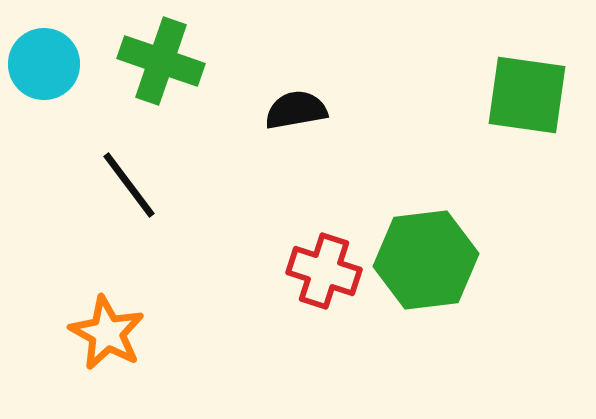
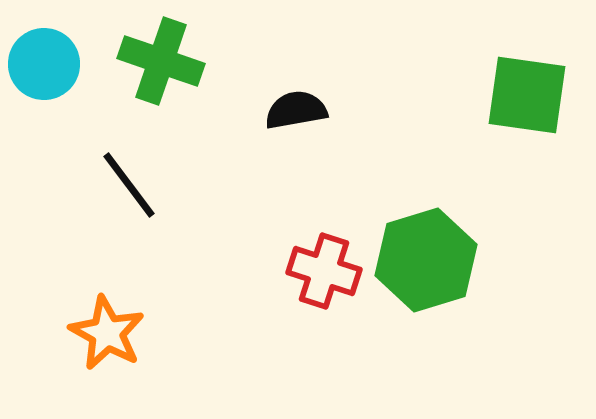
green hexagon: rotated 10 degrees counterclockwise
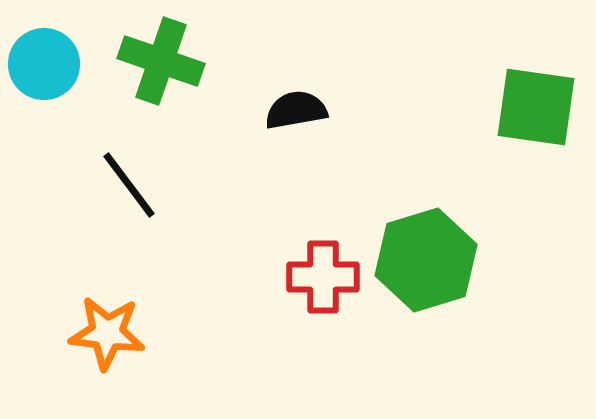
green square: moved 9 px right, 12 px down
red cross: moved 1 px left, 6 px down; rotated 18 degrees counterclockwise
orange star: rotated 22 degrees counterclockwise
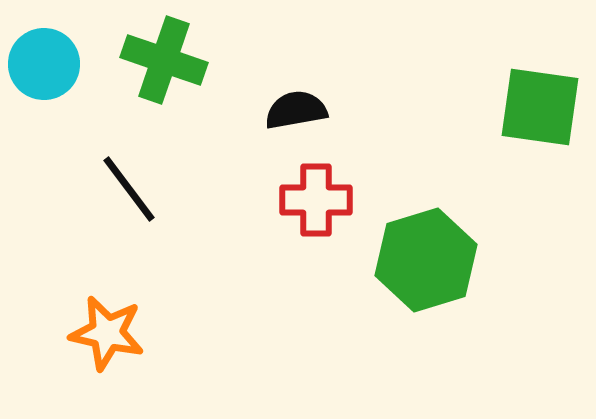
green cross: moved 3 px right, 1 px up
green square: moved 4 px right
black line: moved 4 px down
red cross: moved 7 px left, 77 px up
orange star: rotated 6 degrees clockwise
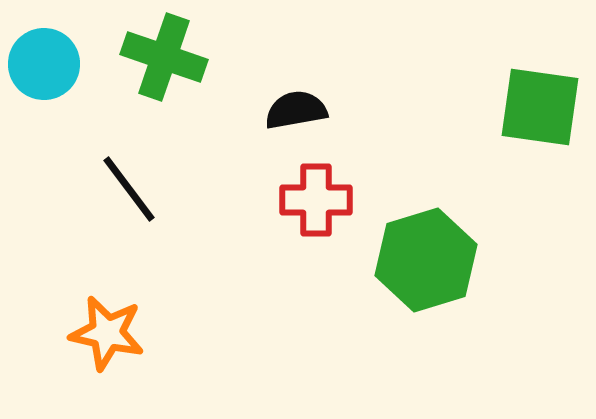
green cross: moved 3 px up
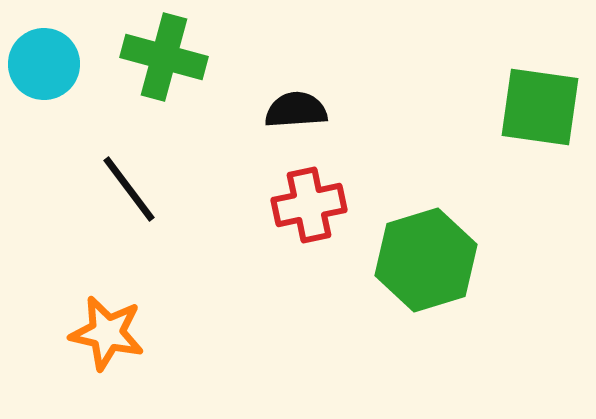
green cross: rotated 4 degrees counterclockwise
black semicircle: rotated 6 degrees clockwise
red cross: moved 7 px left, 5 px down; rotated 12 degrees counterclockwise
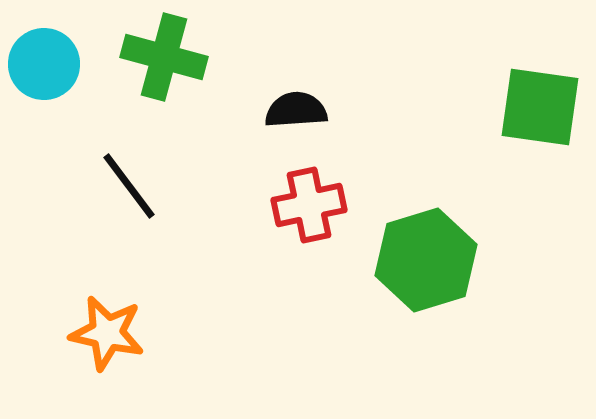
black line: moved 3 px up
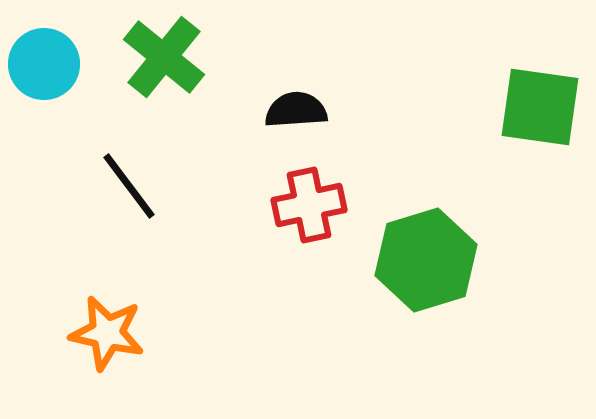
green cross: rotated 24 degrees clockwise
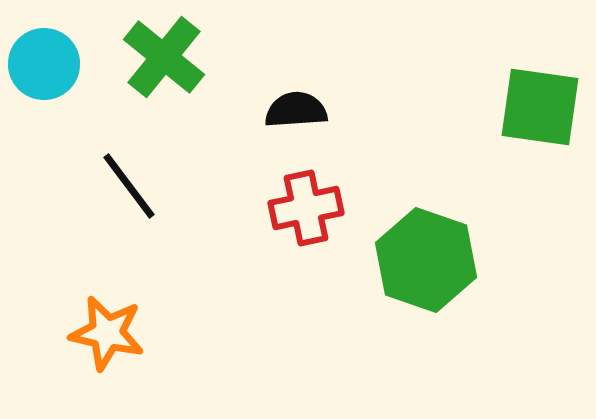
red cross: moved 3 px left, 3 px down
green hexagon: rotated 24 degrees counterclockwise
